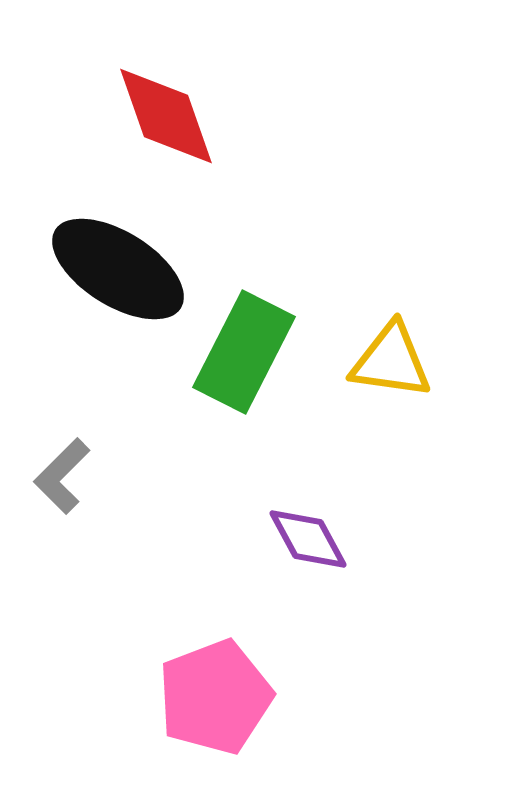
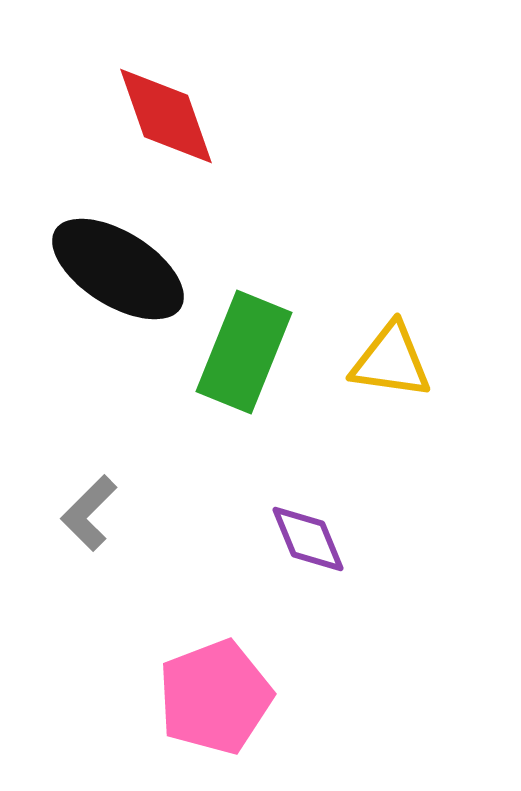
green rectangle: rotated 5 degrees counterclockwise
gray L-shape: moved 27 px right, 37 px down
purple diamond: rotated 6 degrees clockwise
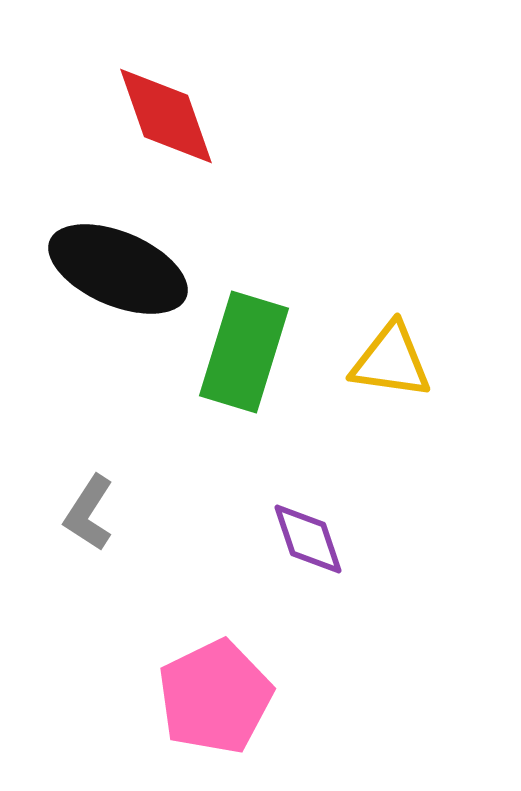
black ellipse: rotated 9 degrees counterclockwise
green rectangle: rotated 5 degrees counterclockwise
gray L-shape: rotated 12 degrees counterclockwise
purple diamond: rotated 4 degrees clockwise
pink pentagon: rotated 5 degrees counterclockwise
